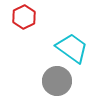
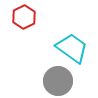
gray circle: moved 1 px right
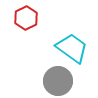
red hexagon: moved 2 px right, 1 px down
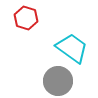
red hexagon: rotated 15 degrees counterclockwise
